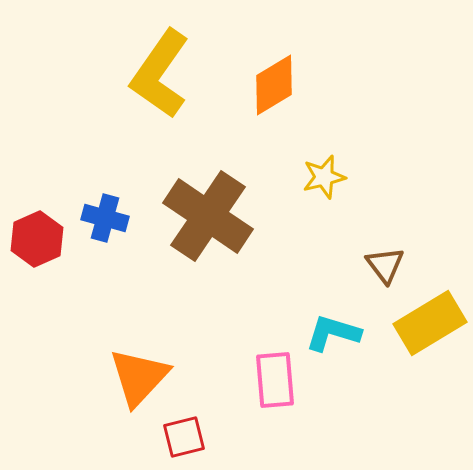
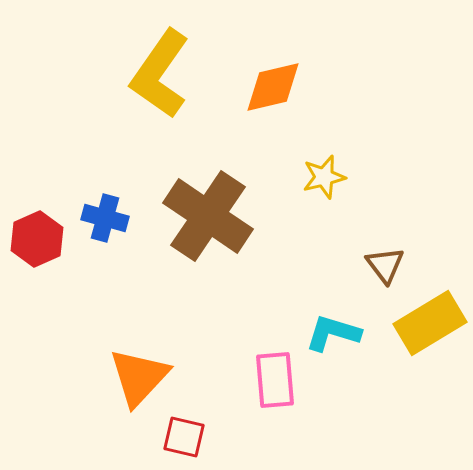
orange diamond: moved 1 px left, 2 px down; rotated 18 degrees clockwise
red square: rotated 27 degrees clockwise
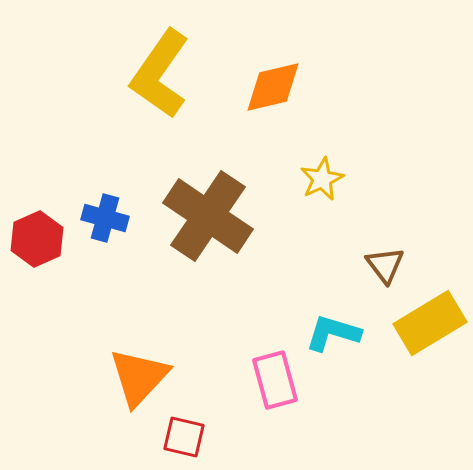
yellow star: moved 2 px left, 2 px down; rotated 12 degrees counterclockwise
pink rectangle: rotated 10 degrees counterclockwise
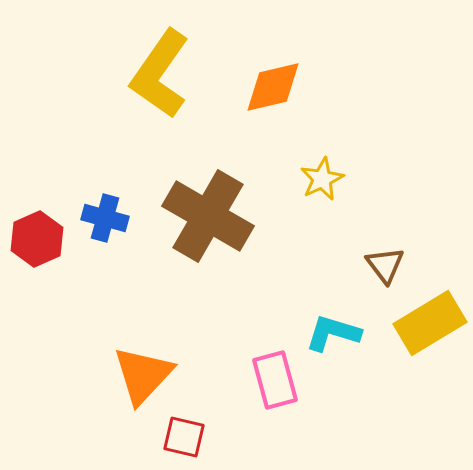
brown cross: rotated 4 degrees counterclockwise
orange triangle: moved 4 px right, 2 px up
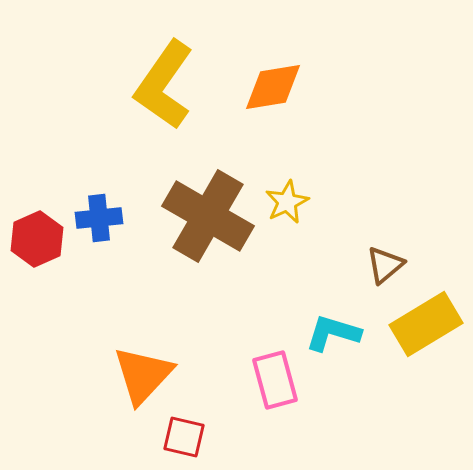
yellow L-shape: moved 4 px right, 11 px down
orange diamond: rotated 4 degrees clockwise
yellow star: moved 35 px left, 23 px down
blue cross: moved 6 px left; rotated 21 degrees counterclockwise
brown triangle: rotated 27 degrees clockwise
yellow rectangle: moved 4 px left, 1 px down
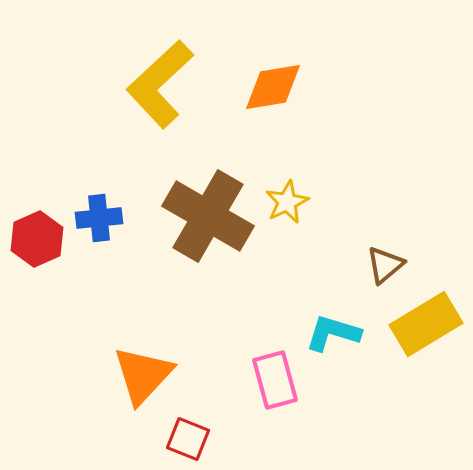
yellow L-shape: moved 4 px left, 1 px up; rotated 12 degrees clockwise
red square: moved 4 px right, 2 px down; rotated 9 degrees clockwise
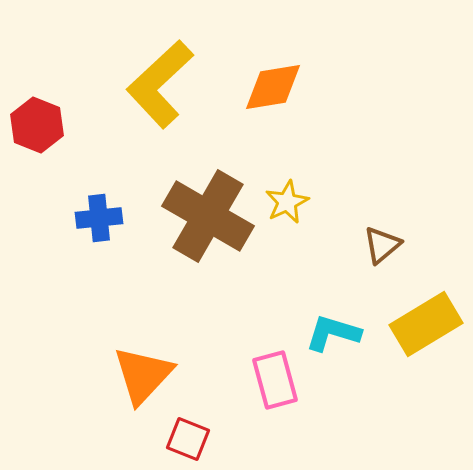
red hexagon: moved 114 px up; rotated 14 degrees counterclockwise
brown triangle: moved 3 px left, 20 px up
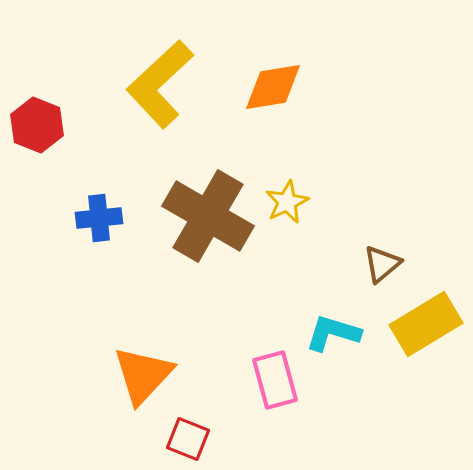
brown triangle: moved 19 px down
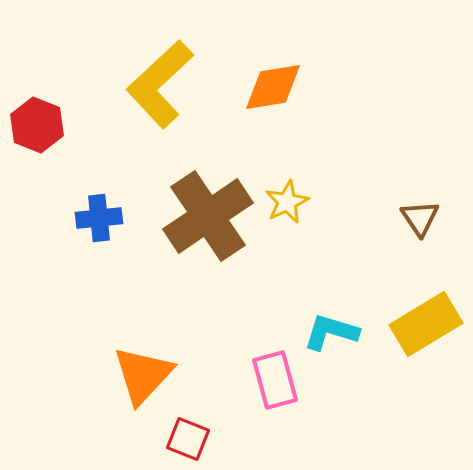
brown cross: rotated 26 degrees clockwise
brown triangle: moved 38 px right, 46 px up; rotated 24 degrees counterclockwise
cyan L-shape: moved 2 px left, 1 px up
